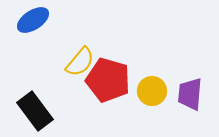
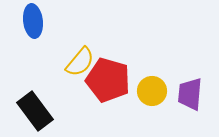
blue ellipse: moved 1 px down; rotated 64 degrees counterclockwise
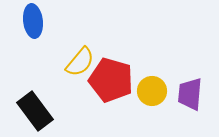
red pentagon: moved 3 px right
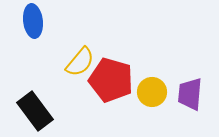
yellow circle: moved 1 px down
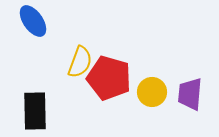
blue ellipse: rotated 28 degrees counterclockwise
yellow semicircle: rotated 20 degrees counterclockwise
red pentagon: moved 2 px left, 2 px up
black rectangle: rotated 36 degrees clockwise
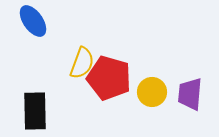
yellow semicircle: moved 2 px right, 1 px down
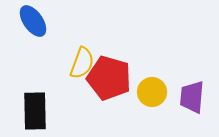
purple trapezoid: moved 2 px right, 3 px down
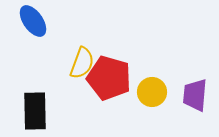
purple trapezoid: moved 3 px right, 2 px up
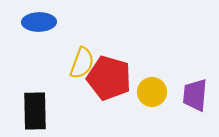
blue ellipse: moved 6 px right, 1 px down; rotated 56 degrees counterclockwise
